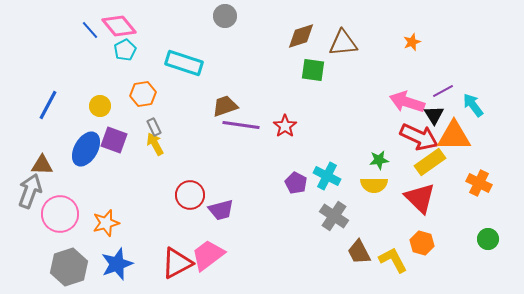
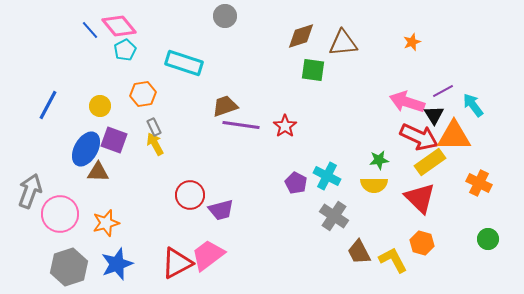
brown triangle at (42, 165): moved 56 px right, 7 px down
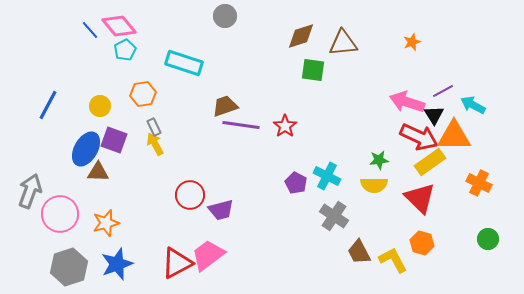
cyan arrow at (473, 105): rotated 25 degrees counterclockwise
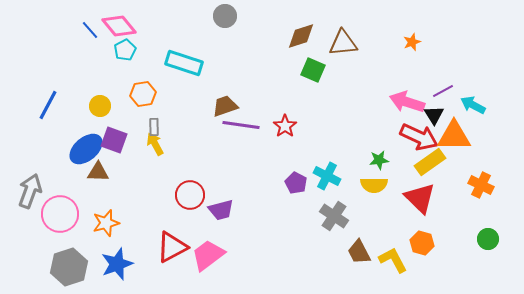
green square at (313, 70): rotated 15 degrees clockwise
gray rectangle at (154, 127): rotated 24 degrees clockwise
blue ellipse at (86, 149): rotated 20 degrees clockwise
orange cross at (479, 183): moved 2 px right, 2 px down
red triangle at (177, 263): moved 5 px left, 16 px up
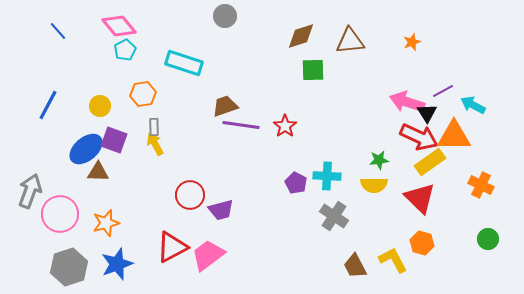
blue line at (90, 30): moved 32 px left, 1 px down
brown triangle at (343, 43): moved 7 px right, 2 px up
green square at (313, 70): rotated 25 degrees counterclockwise
black triangle at (434, 115): moved 7 px left, 2 px up
cyan cross at (327, 176): rotated 24 degrees counterclockwise
brown trapezoid at (359, 252): moved 4 px left, 14 px down
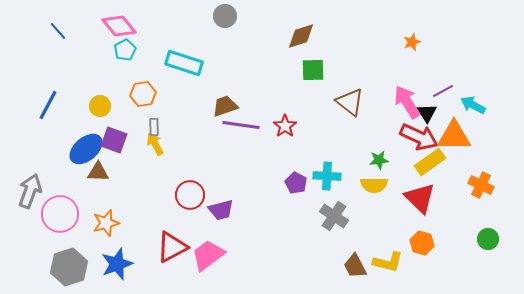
brown triangle at (350, 41): moved 61 px down; rotated 44 degrees clockwise
pink arrow at (407, 102): rotated 40 degrees clockwise
yellow L-shape at (393, 260): moved 5 px left, 2 px down; rotated 132 degrees clockwise
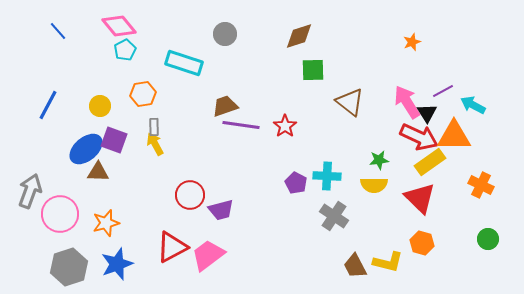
gray circle at (225, 16): moved 18 px down
brown diamond at (301, 36): moved 2 px left
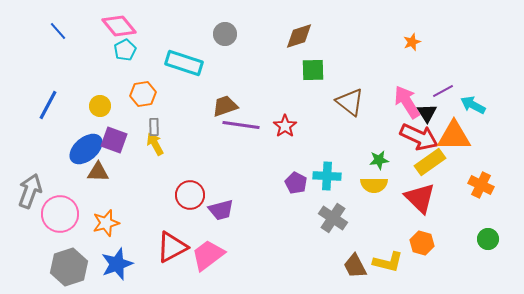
gray cross at (334, 216): moved 1 px left, 2 px down
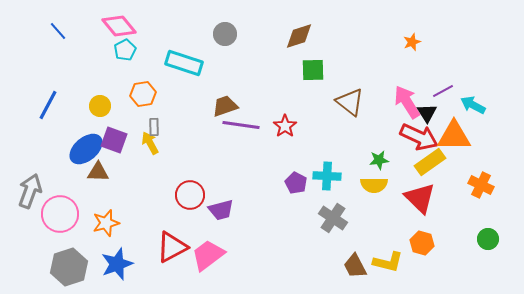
yellow arrow at (155, 144): moved 5 px left, 1 px up
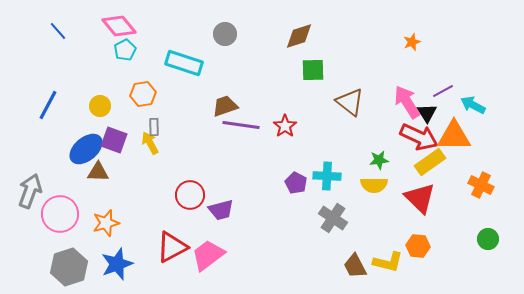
orange hexagon at (422, 243): moved 4 px left, 3 px down; rotated 10 degrees counterclockwise
